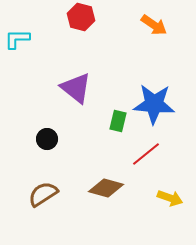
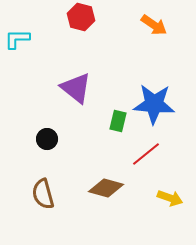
brown semicircle: rotated 72 degrees counterclockwise
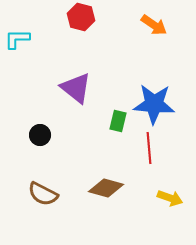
black circle: moved 7 px left, 4 px up
red line: moved 3 px right, 6 px up; rotated 56 degrees counterclockwise
brown semicircle: rotated 48 degrees counterclockwise
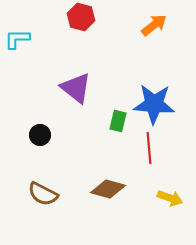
orange arrow: rotated 72 degrees counterclockwise
brown diamond: moved 2 px right, 1 px down
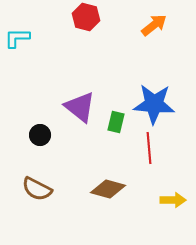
red hexagon: moved 5 px right
cyan L-shape: moved 1 px up
purple triangle: moved 4 px right, 19 px down
green rectangle: moved 2 px left, 1 px down
brown semicircle: moved 6 px left, 5 px up
yellow arrow: moved 3 px right, 2 px down; rotated 20 degrees counterclockwise
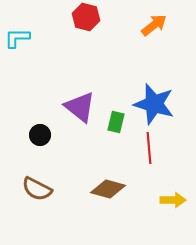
blue star: rotated 12 degrees clockwise
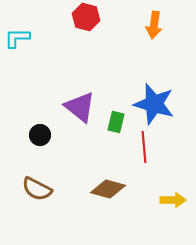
orange arrow: rotated 136 degrees clockwise
red line: moved 5 px left, 1 px up
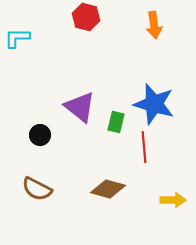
orange arrow: rotated 16 degrees counterclockwise
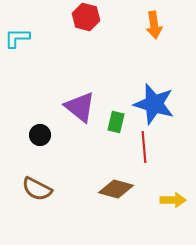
brown diamond: moved 8 px right
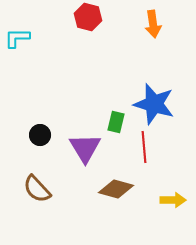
red hexagon: moved 2 px right
orange arrow: moved 1 px left, 1 px up
purple triangle: moved 5 px right, 41 px down; rotated 20 degrees clockwise
brown semicircle: rotated 20 degrees clockwise
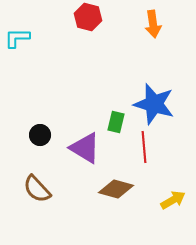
purple triangle: rotated 28 degrees counterclockwise
yellow arrow: rotated 30 degrees counterclockwise
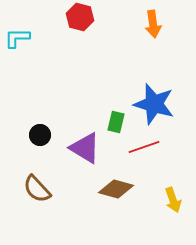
red hexagon: moved 8 px left
red line: rotated 76 degrees clockwise
yellow arrow: rotated 100 degrees clockwise
